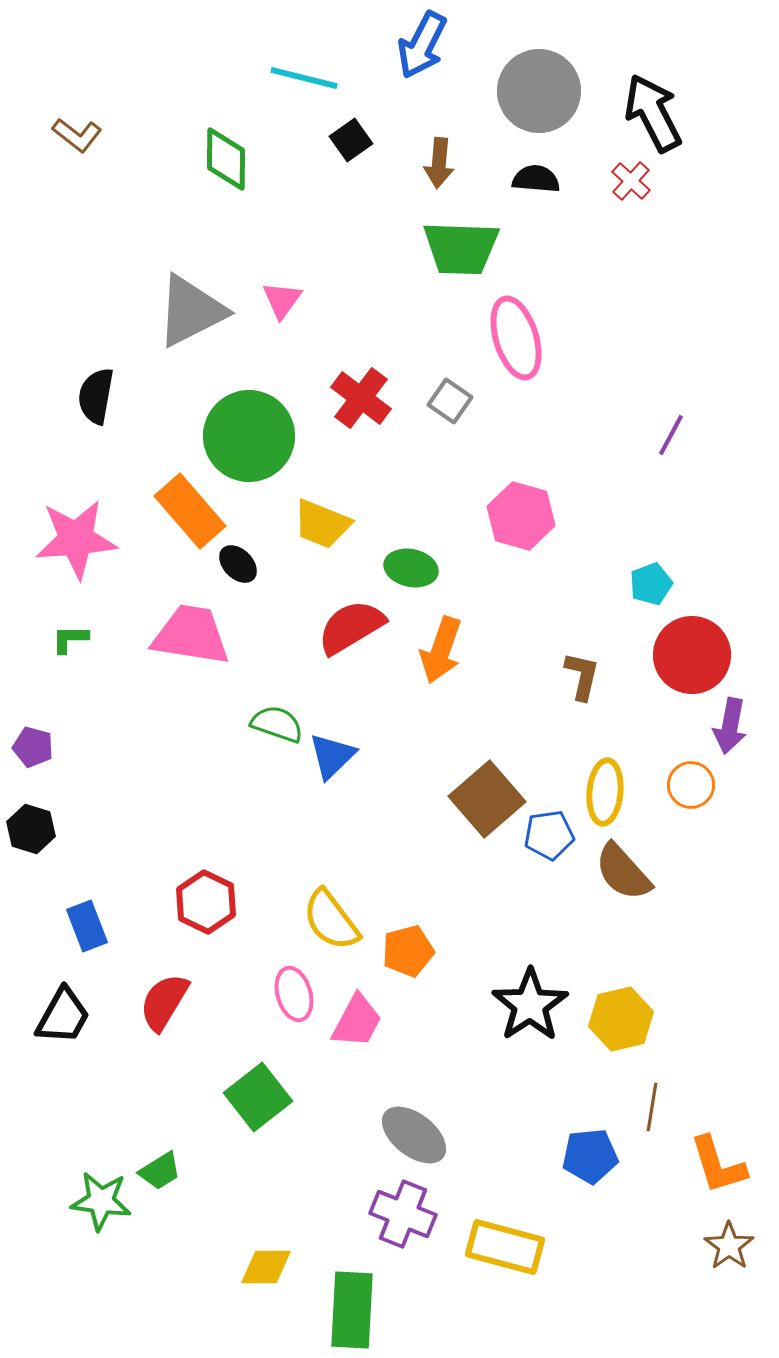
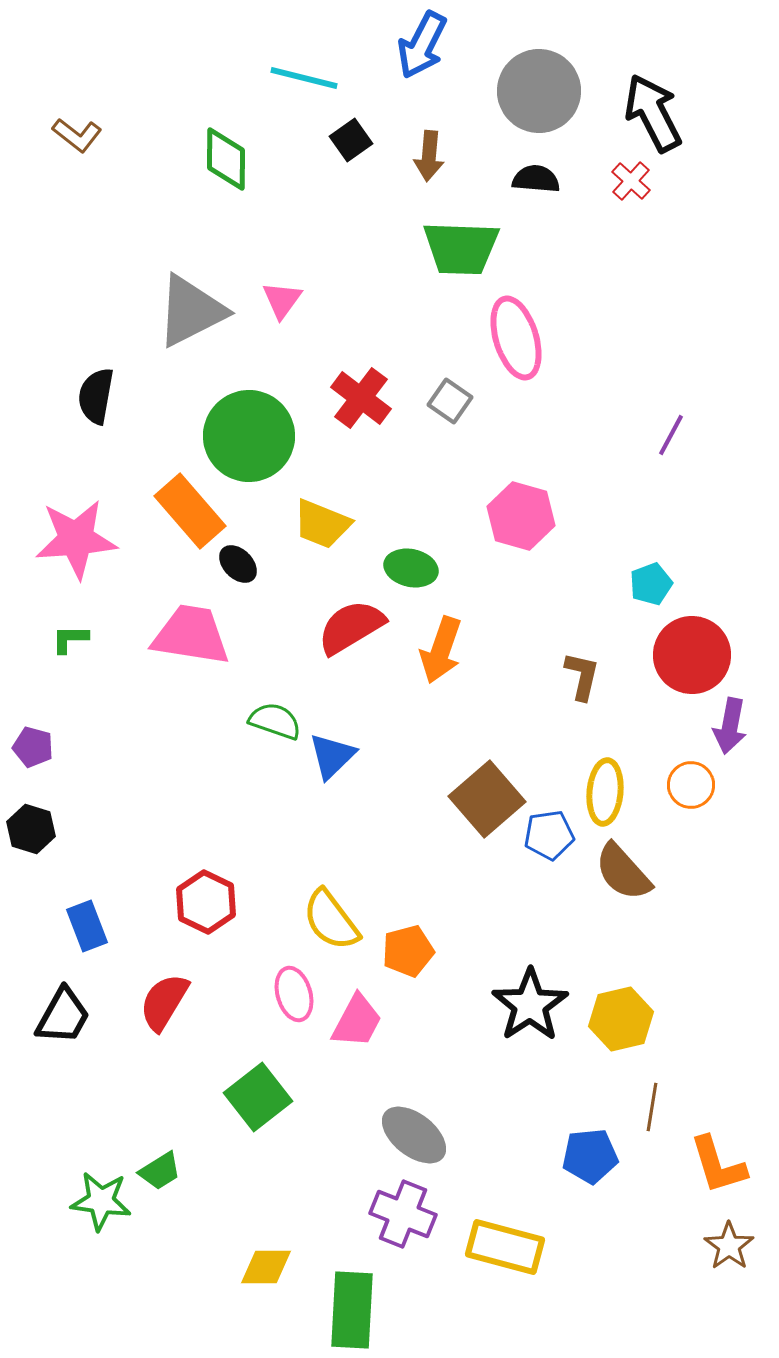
brown arrow at (439, 163): moved 10 px left, 7 px up
green semicircle at (277, 724): moved 2 px left, 3 px up
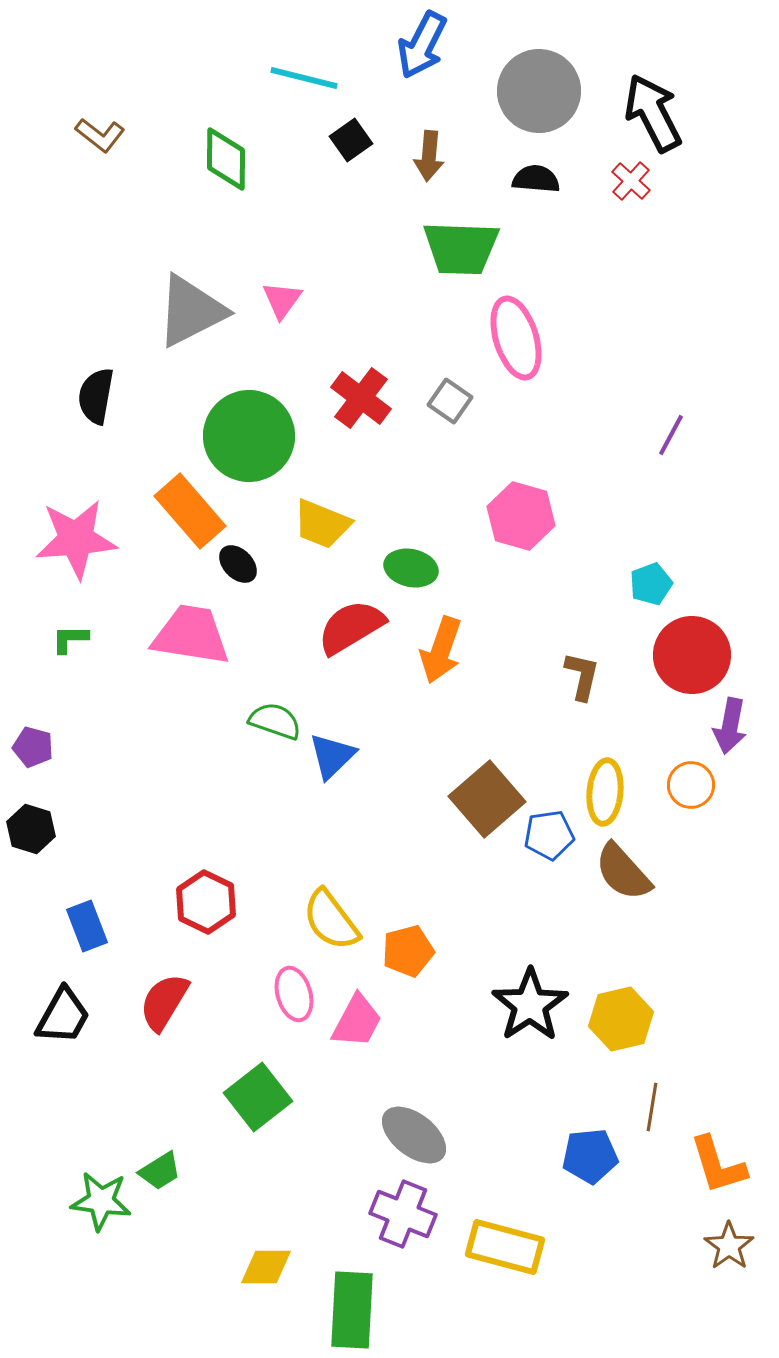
brown L-shape at (77, 135): moved 23 px right
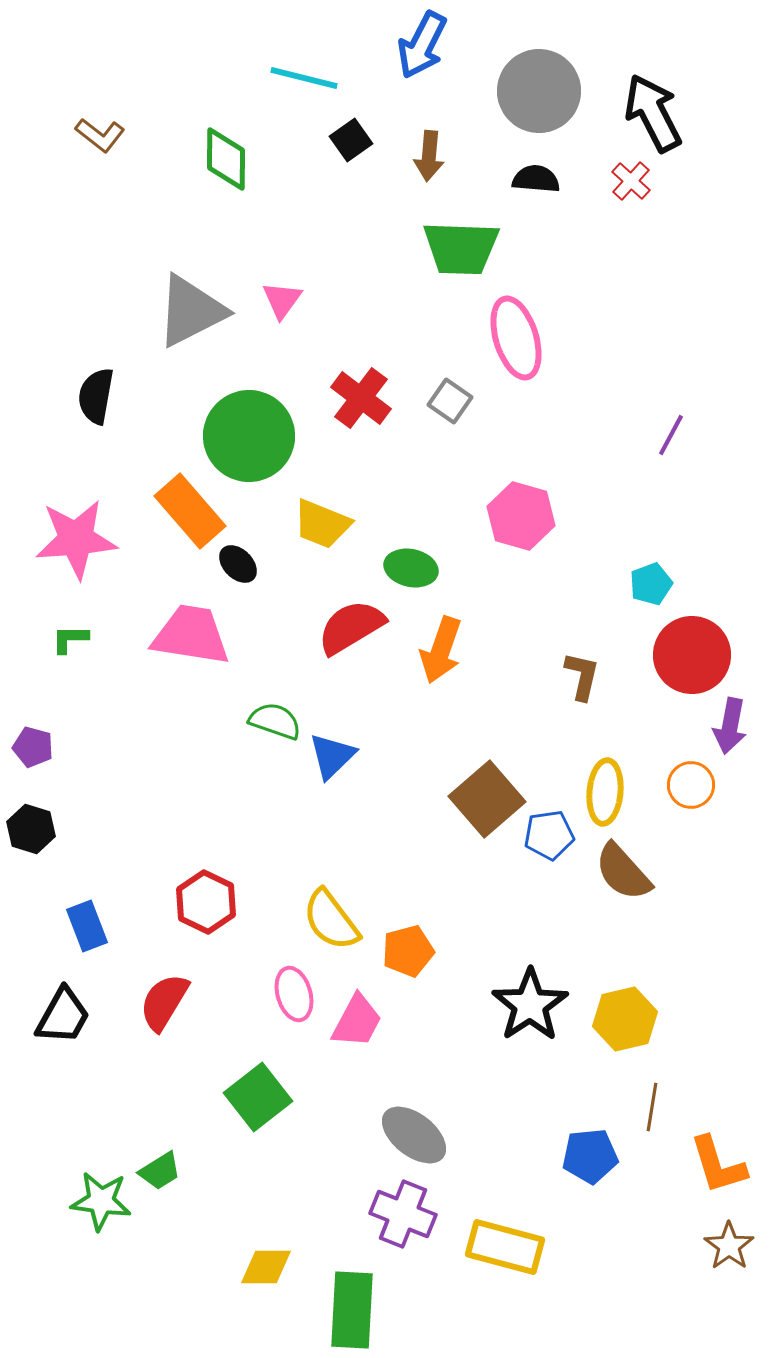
yellow hexagon at (621, 1019): moved 4 px right
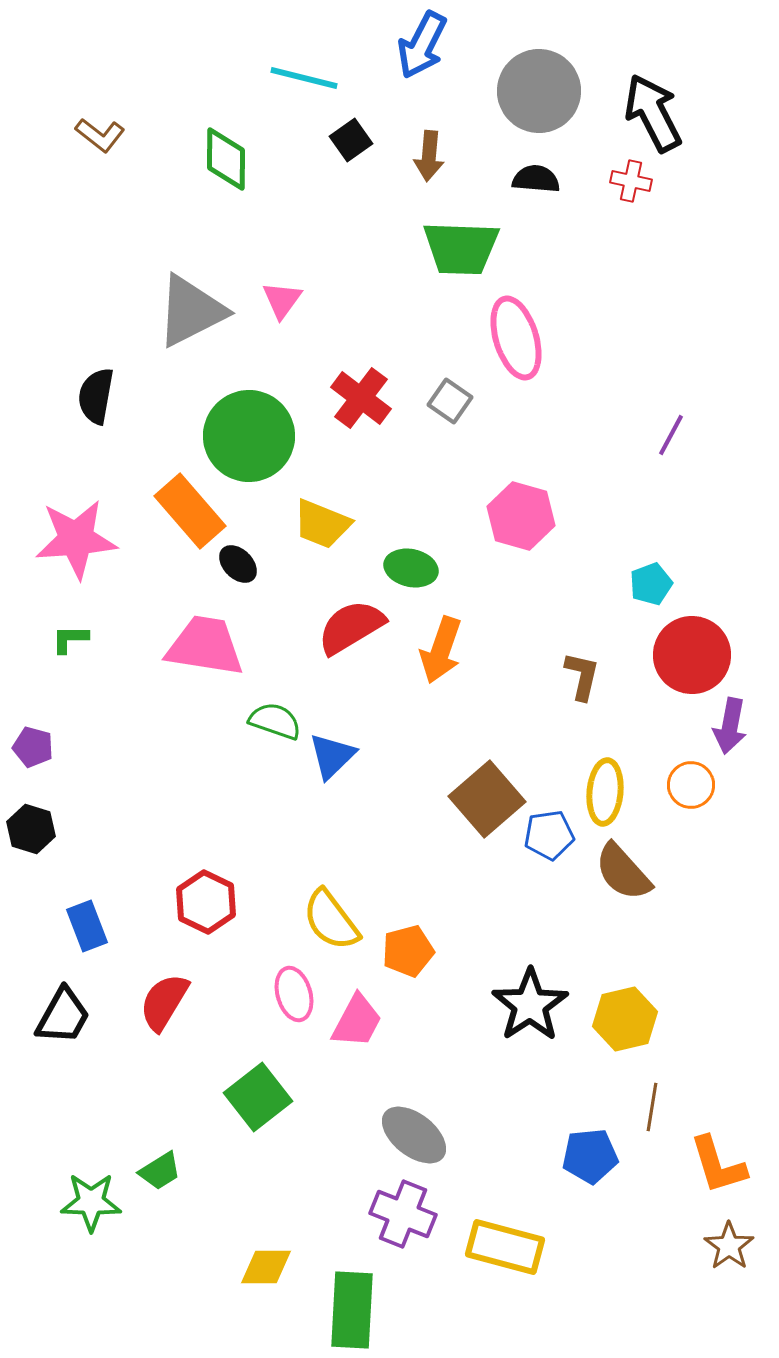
red cross at (631, 181): rotated 30 degrees counterclockwise
pink trapezoid at (191, 635): moved 14 px right, 11 px down
green star at (101, 1201): moved 10 px left, 1 px down; rotated 6 degrees counterclockwise
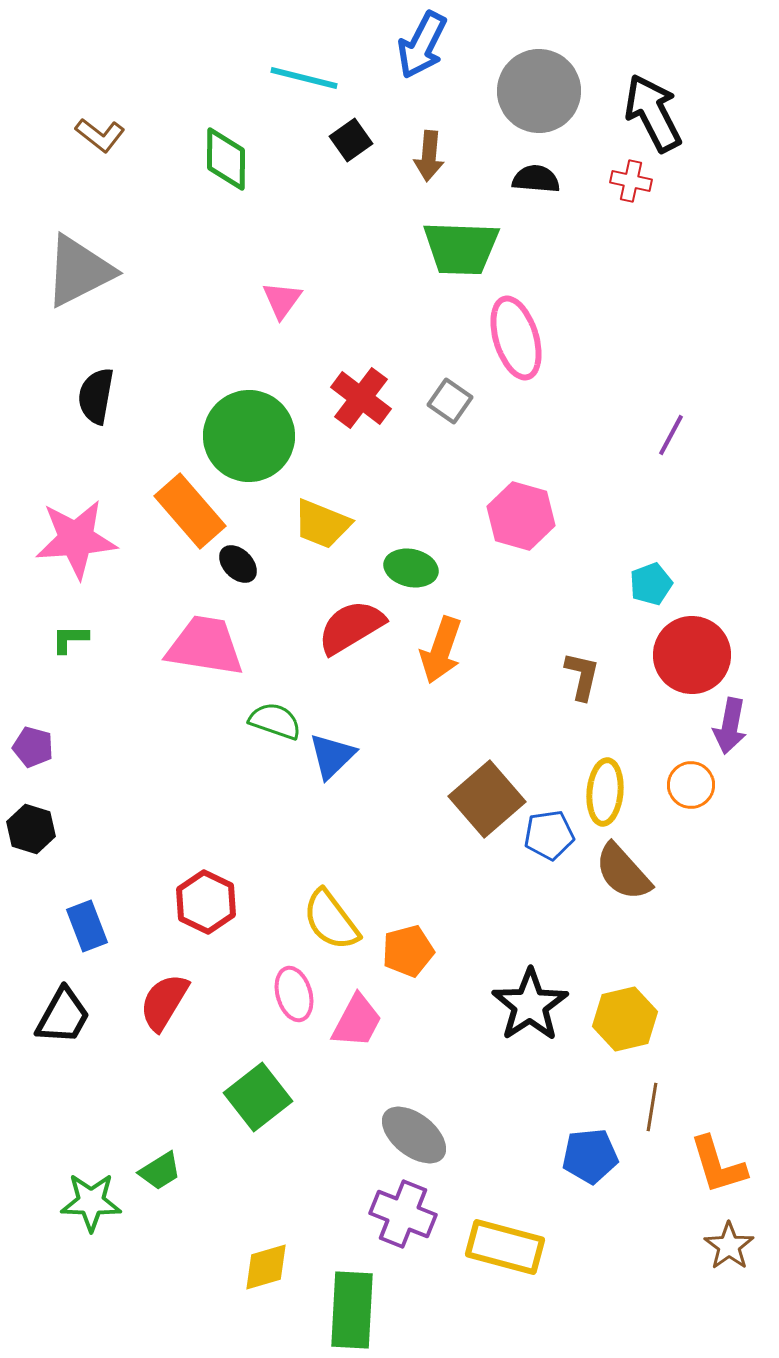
gray triangle at (191, 311): moved 112 px left, 40 px up
yellow diamond at (266, 1267): rotated 16 degrees counterclockwise
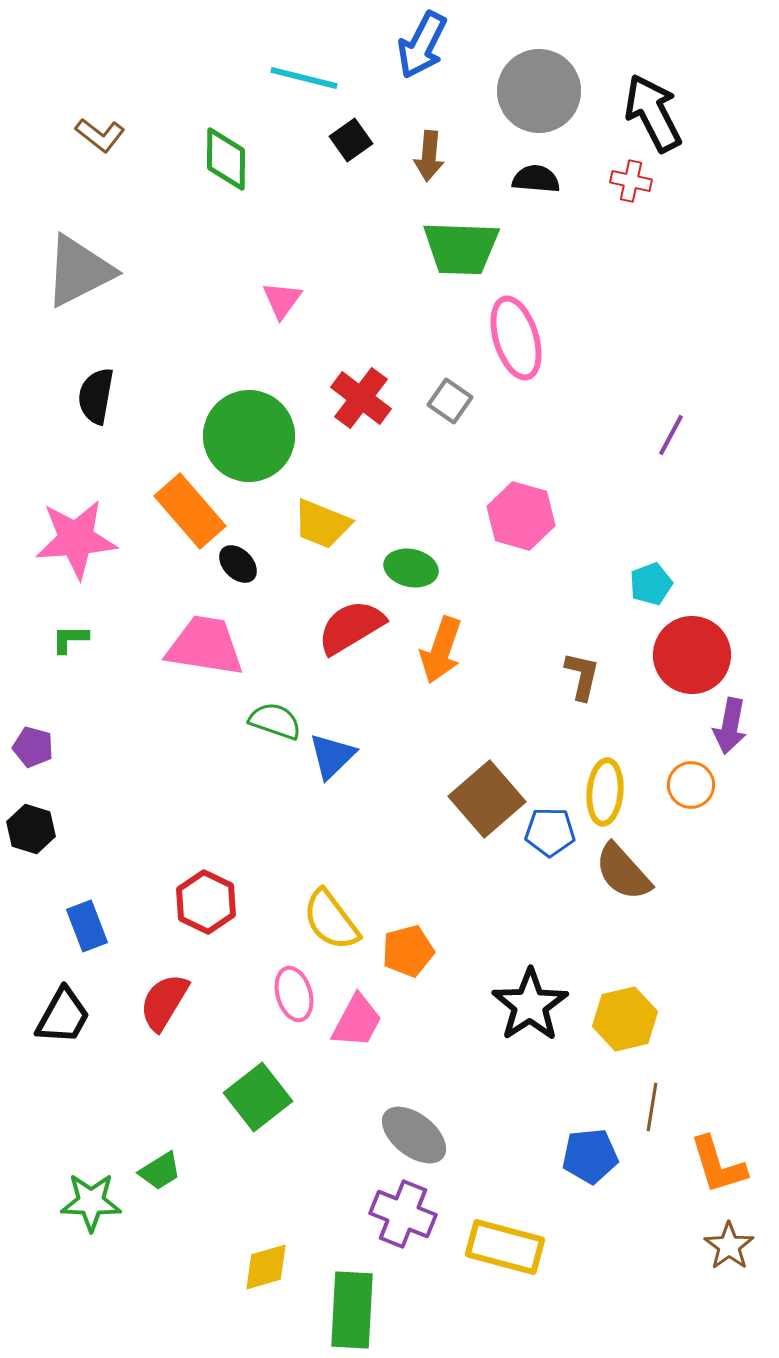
blue pentagon at (549, 835): moved 1 px right, 3 px up; rotated 9 degrees clockwise
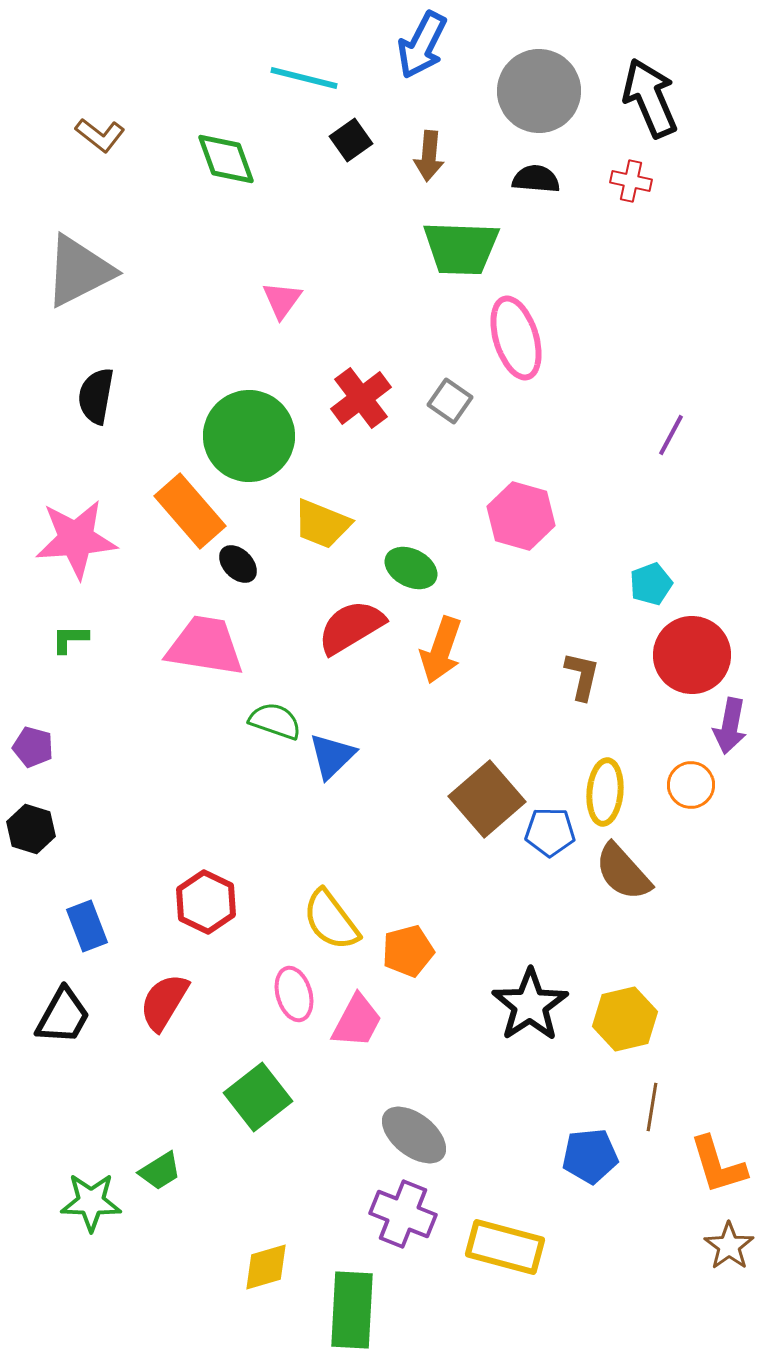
black arrow at (653, 113): moved 3 px left, 15 px up; rotated 4 degrees clockwise
green diamond at (226, 159): rotated 20 degrees counterclockwise
red cross at (361, 398): rotated 16 degrees clockwise
green ellipse at (411, 568): rotated 15 degrees clockwise
